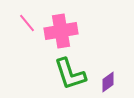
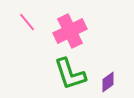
pink line: moved 1 px up
pink cross: moved 9 px right; rotated 16 degrees counterclockwise
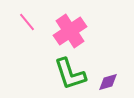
pink cross: rotated 8 degrees counterclockwise
purple diamond: rotated 20 degrees clockwise
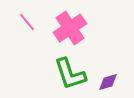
pink cross: moved 3 px up
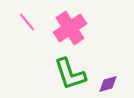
purple diamond: moved 2 px down
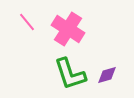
pink cross: moved 2 px left, 1 px down; rotated 24 degrees counterclockwise
purple diamond: moved 1 px left, 9 px up
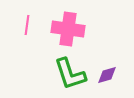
pink line: moved 3 px down; rotated 48 degrees clockwise
pink cross: rotated 24 degrees counterclockwise
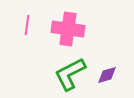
green L-shape: rotated 81 degrees clockwise
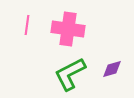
purple diamond: moved 5 px right, 6 px up
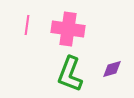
green L-shape: rotated 42 degrees counterclockwise
